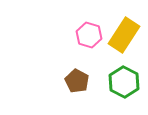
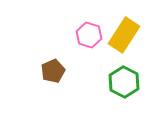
brown pentagon: moved 24 px left, 10 px up; rotated 20 degrees clockwise
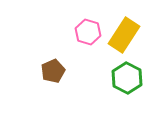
pink hexagon: moved 1 px left, 3 px up
green hexagon: moved 3 px right, 4 px up
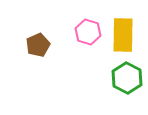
yellow rectangle: moved 1 px left; rotated 32 degrees counterclockwise
brown pentagon: moved 15 px left, 26 px up
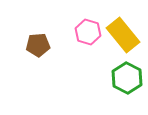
yellow rectangle: rotated 40 degrees counterclockwise
brown pentagon: rotated 20 degrees clockwise
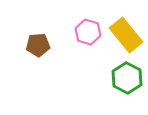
yellow rectangle: moved 3 px right
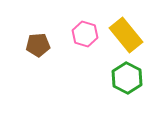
pink hexagon: moved 3 px left, 2 px down
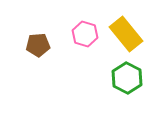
yellow rectangle: moved 1 px up
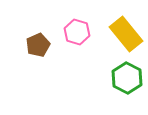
pink hexagon: moved 8 px left, 2 px up
brown pentagon: rotated 20 degrees counterclockwise
